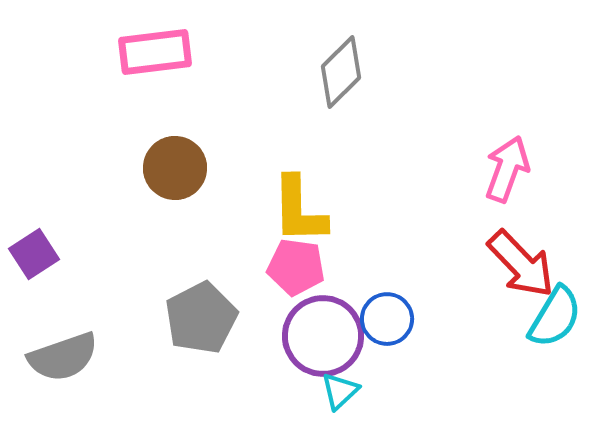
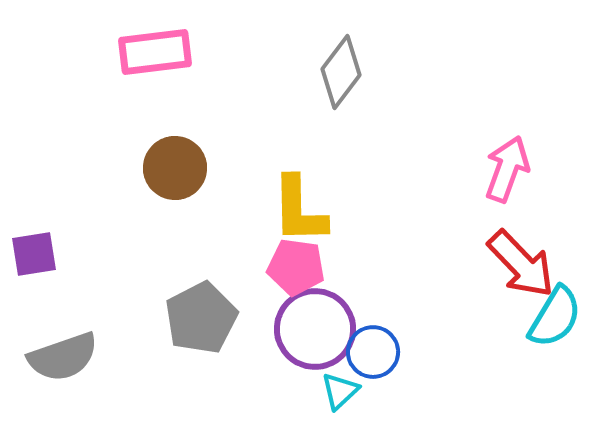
gray diamond: rotated 8 degrees counterclockwise
purple square: rotated 24 degrees clockwise
blue circle: moved 14 px left, 33 px down
purple circle: moved 8 px left, 7 px up
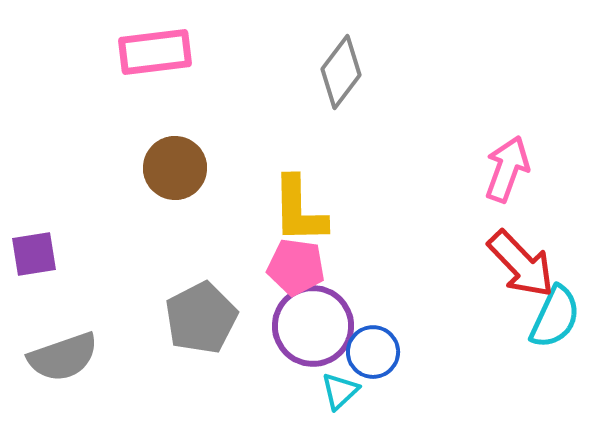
cyan semicircle: rotated 6 degrees counterclockwise
purple circle: moved 2 px left, 3 px up
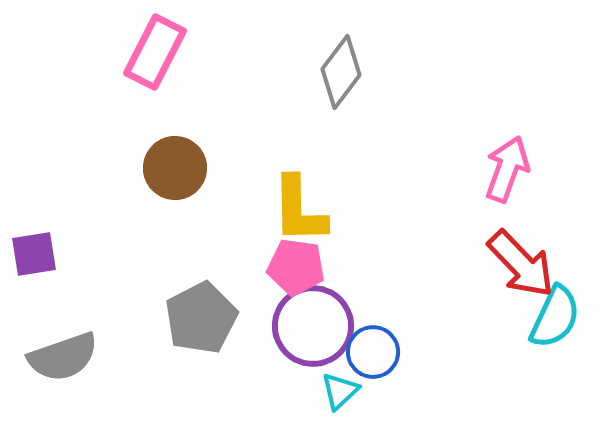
pink rectangle: rotated 56 degrees counterclockwise
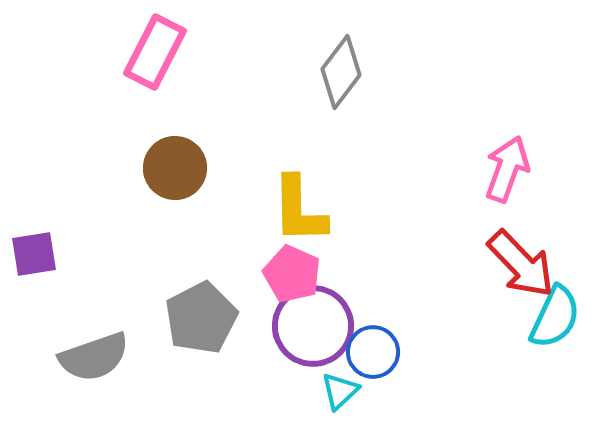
pink pentagon: moved 4 px left, 7 px down; rotated 16 degrees clockwise
gray semicircle: moved 31 px right
